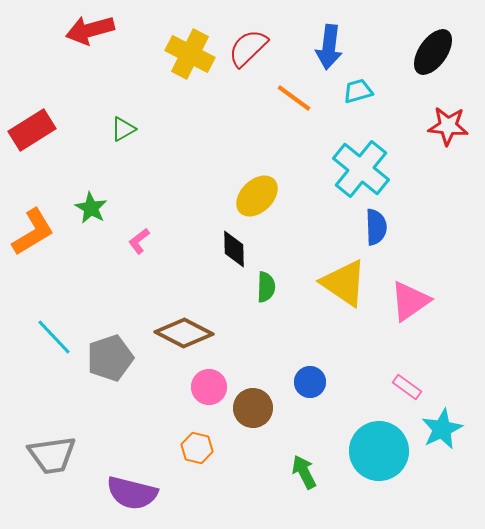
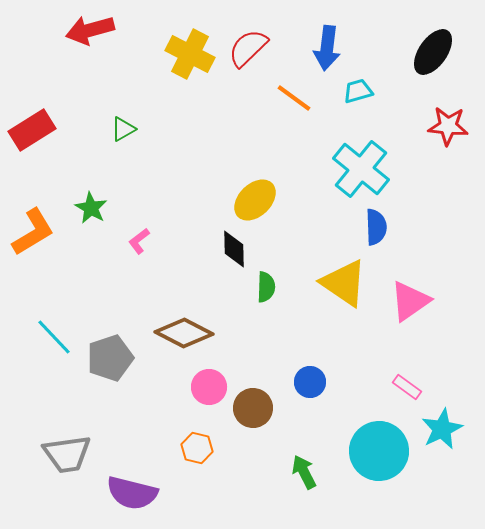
blue arrow: moved 2 px left, 1 px down
yellow ellipse: moved 2 px left, 4 px down
gray trapezoid: moved 15 px right, 1 px up
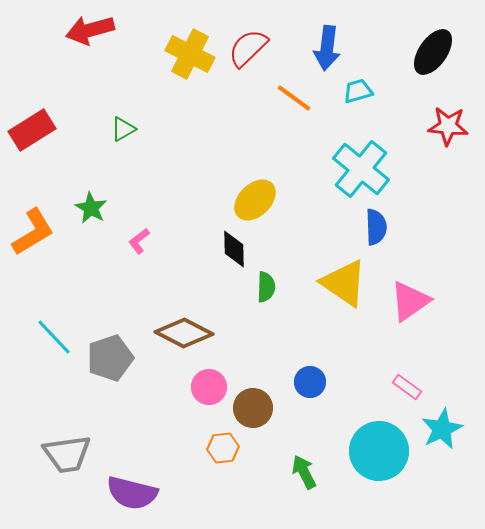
orange hexagon: moved 26 px right; rotated 20 degrees counterclockwise
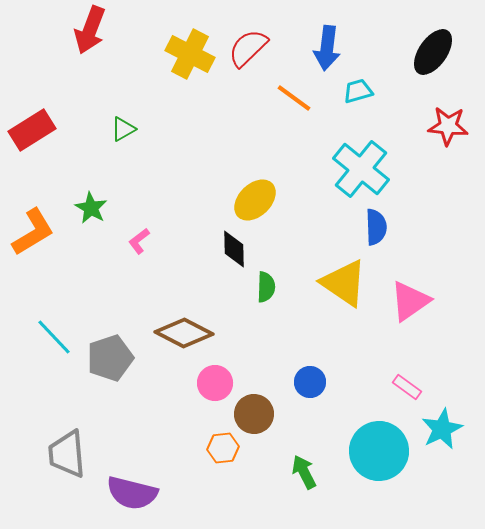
red arrow: rotated 54 degrees counterclockwise
pink circle: moved 6 px right, 4 px up
brown circle: moved 1 px right, 6 px down
gray trapezoid: rotated 93 degrees clockwise
